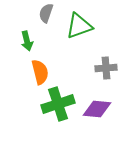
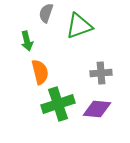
gray cross: moved 5 px left, 5 px down
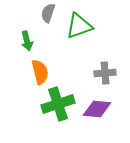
gray semicircle: moved 2 px right
gray cross: moved 4 px right
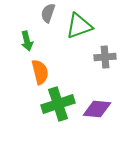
gray cross: moved 16 px up
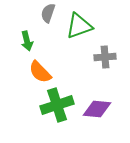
orange semicircle: rotated 150 degrees clockwise
green cross: moved 1 px left, 1 px down
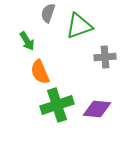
green arrow: rotated 18 degrees counterclockwise
orange semicircle: rotated 20 degrees clockwise
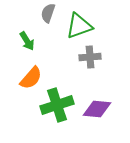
gray cross: moved 15 px left
orange semicircle: moved 9 px left, 6 px down; rotated 115 degrees counterclockwise
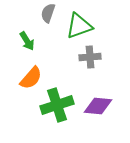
purple diamond: moved 1 px right, 3 px up
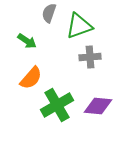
gray semicircle: moved 1 px right
green arrow: rotated 24 degrees counterclockwise
green cross: rotated 12 degrees counterclockwise
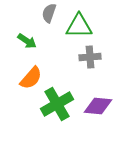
green triangle: rotated 20 degrees clockwise
green cross: moved 1 px up
